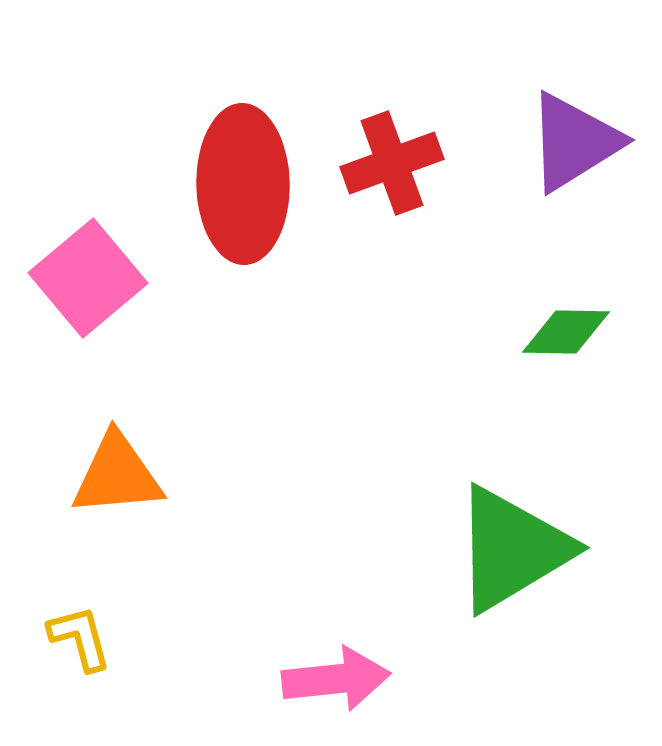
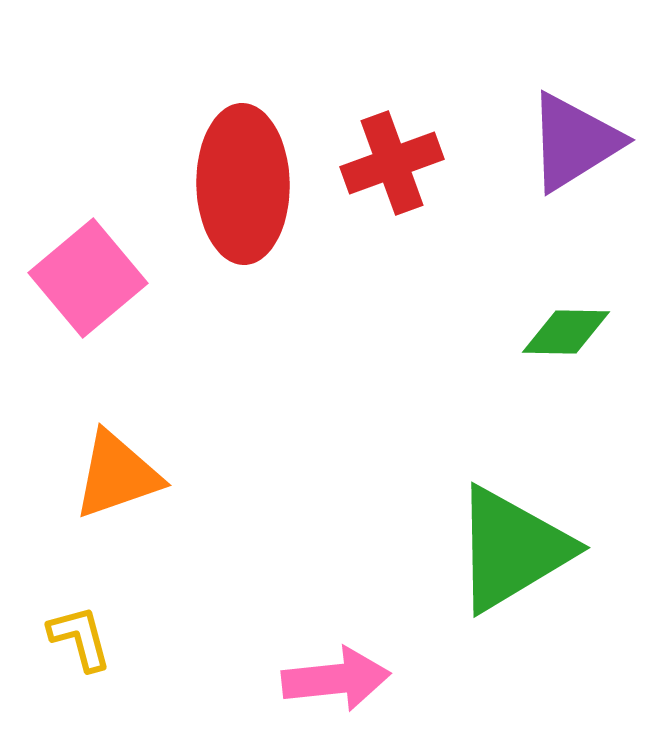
orange triangle: rotated 14 degrees counterclockwise
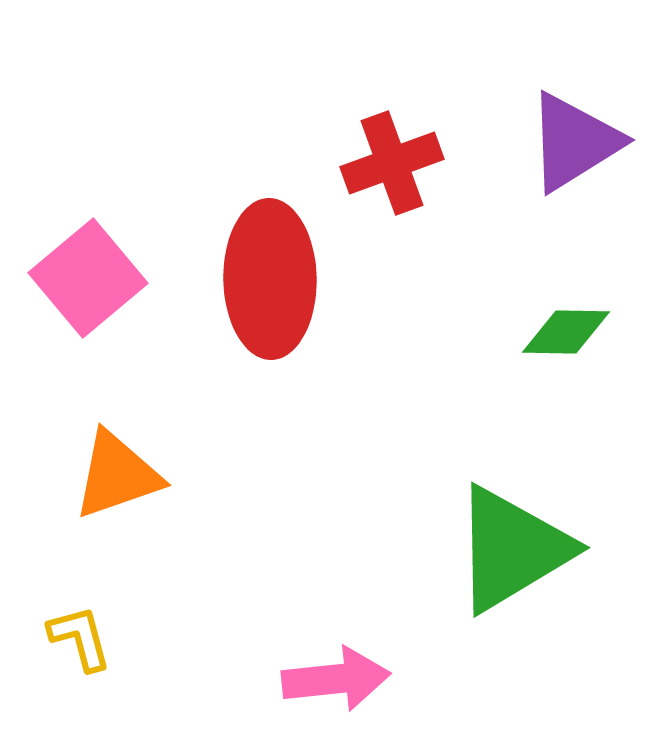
red ellipse: moved 27 px right, 95 px down
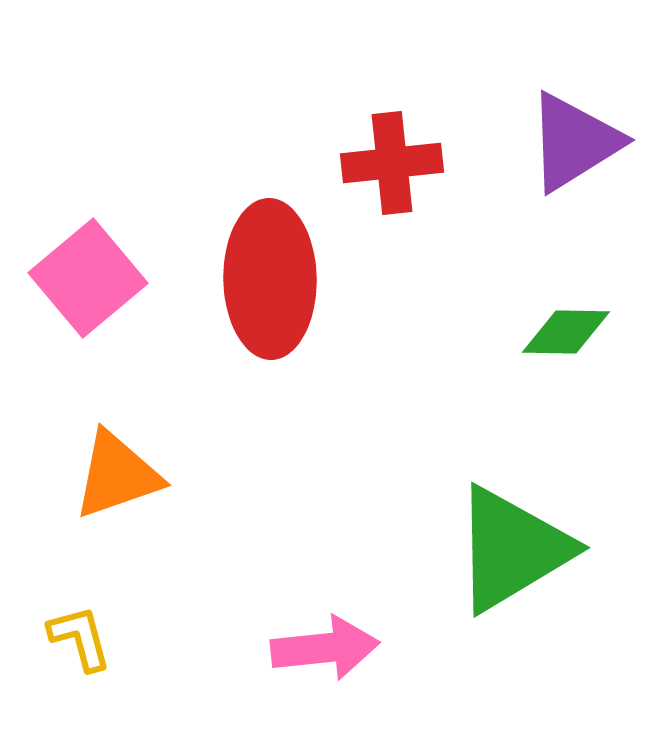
red cross: rotated 14 degrees clockwise
pink arrow: moved 11 px left, 31 px up
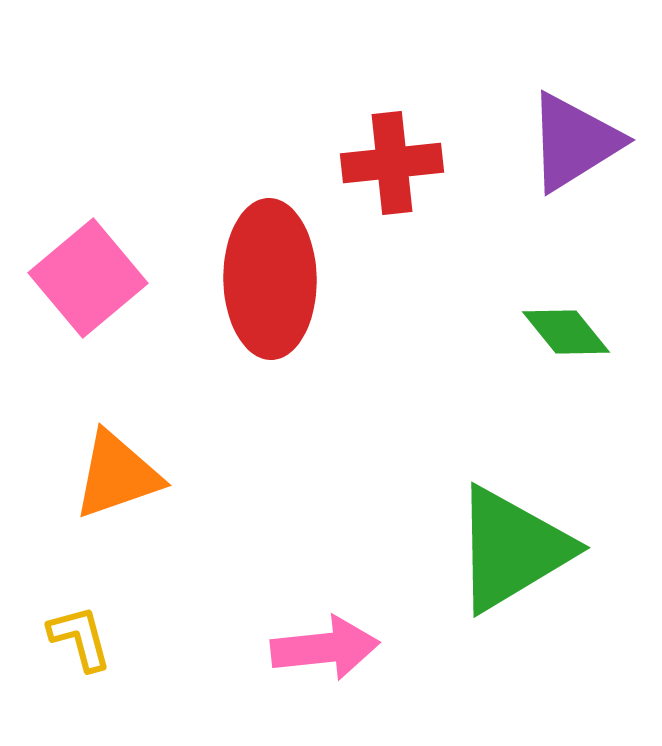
green diamond: rotated 50 degrees clockwise
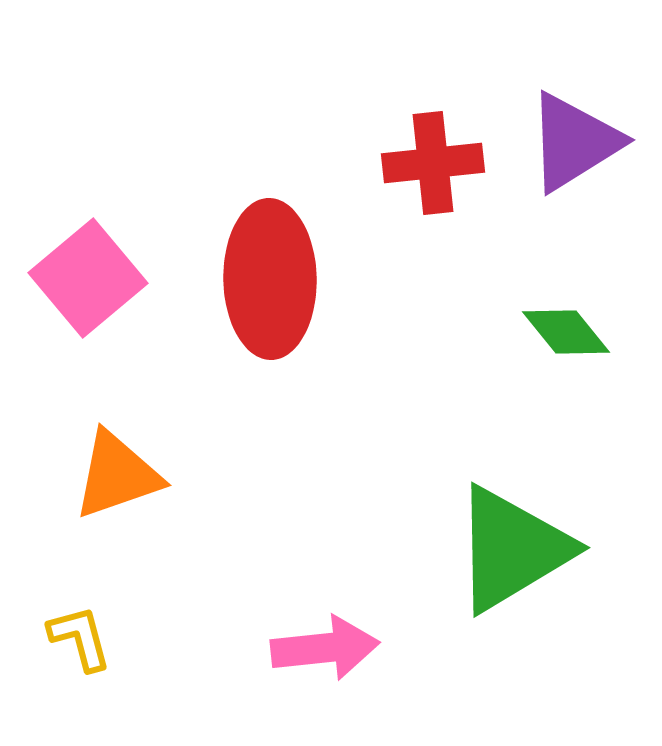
red cross: moved 41 px right
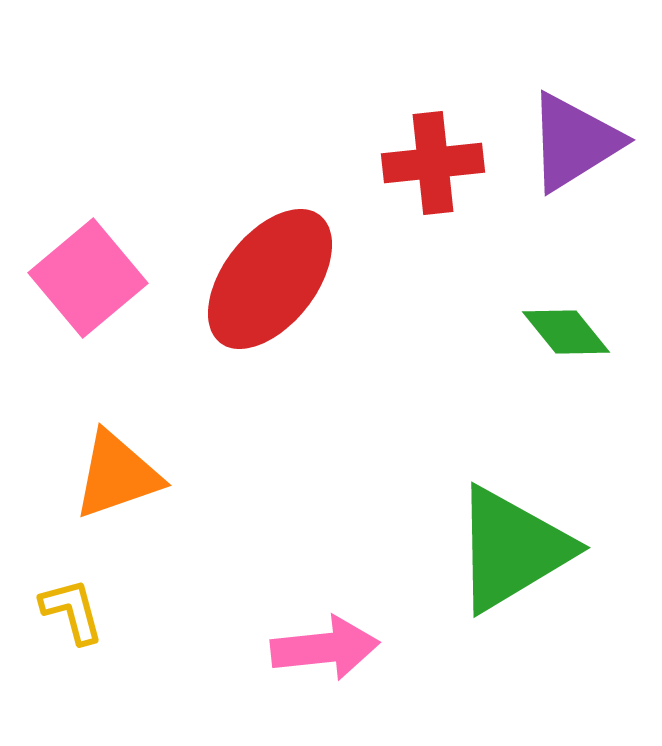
red ellipse: rotated 39 degrees clockwise
yellow L-shape: moved 8 px left, 27 px up
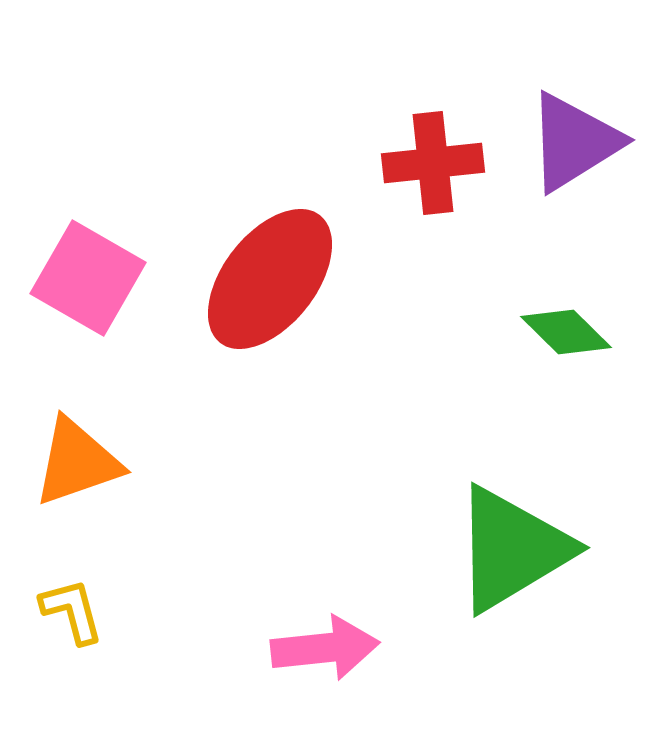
pink square: rotated 20 degrees counterclockwise
green diamond: rotated 6 degrees counterclockwise
orange triangle: moved 40 px left, 13 px up
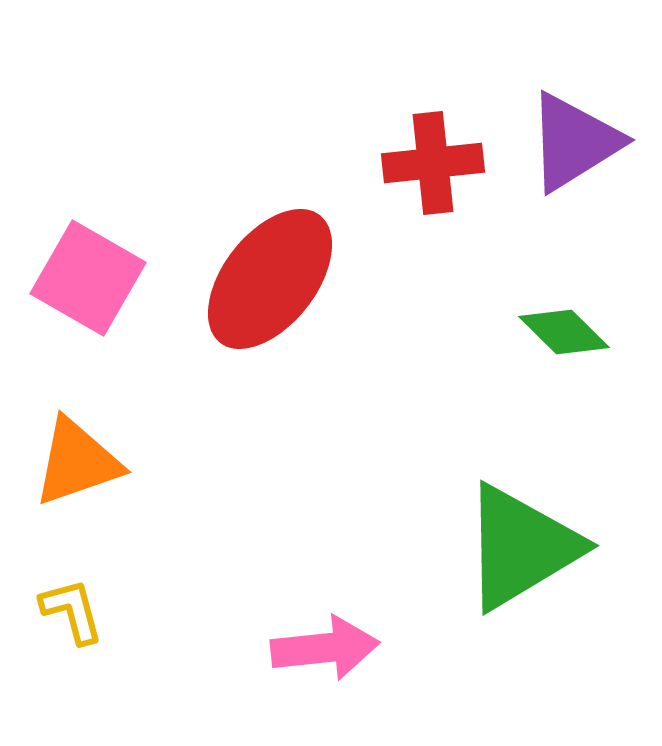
green diamond: moved 2 px left
green triangle: moved 9 px right, 2 px up
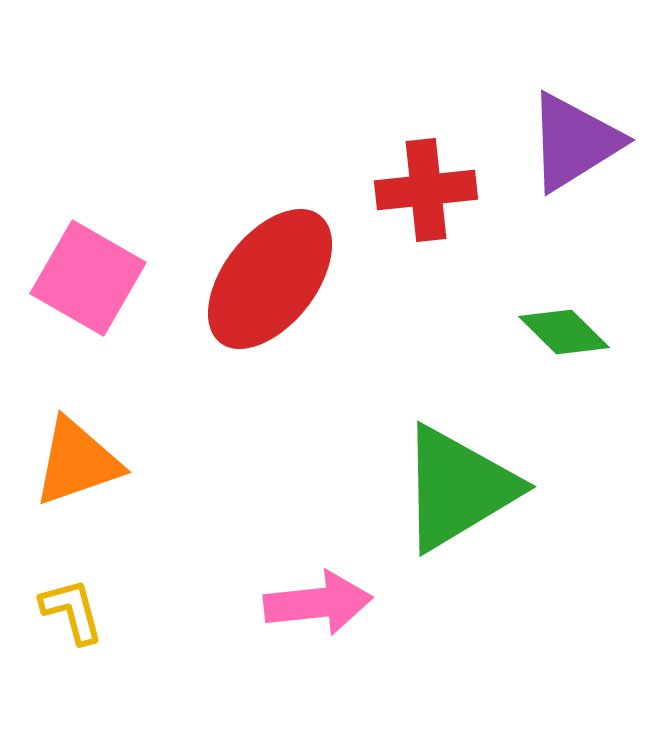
red cross: moved 7 px left, 27 px down
green triangle: moved 63 px left, 59 px up
pink arrow: moved 7 px left, 45 px up
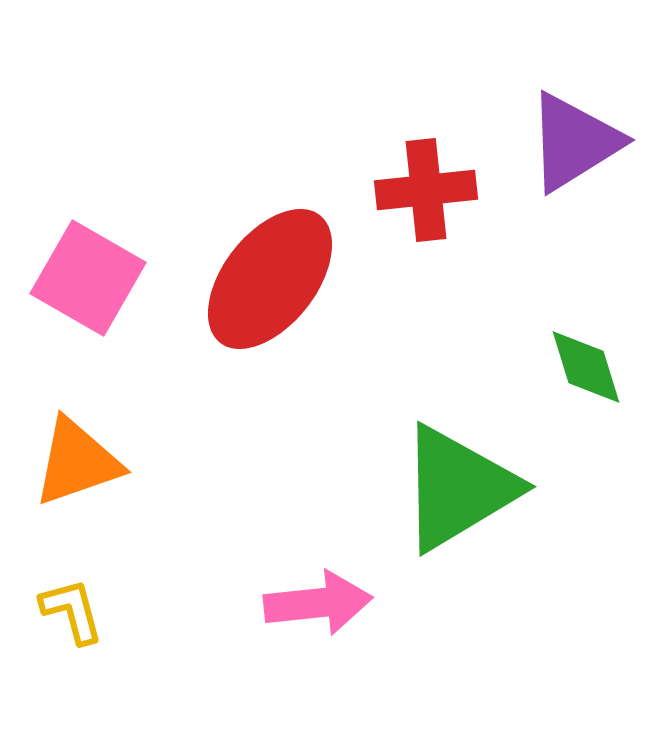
green diamond: moved 22 px right, 35 px down; rotated 28 degrees clockwise
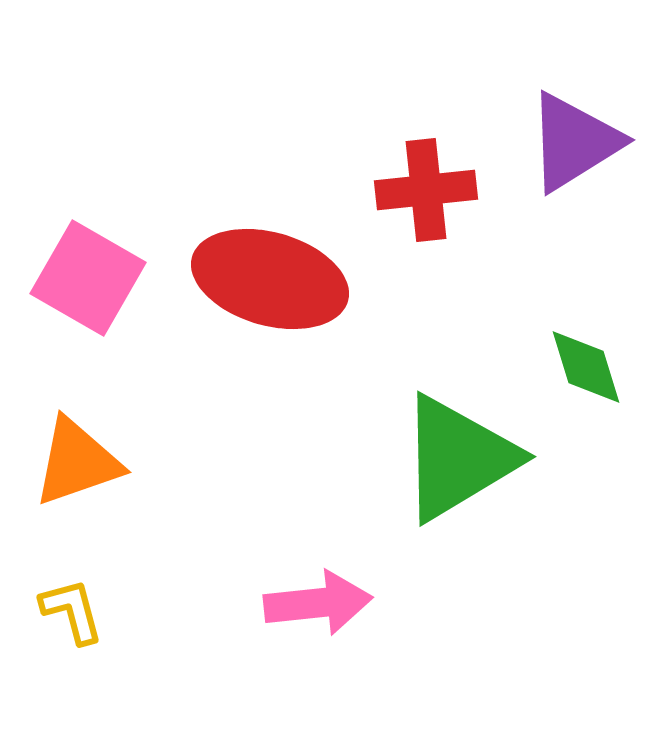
red ellipse: rotated 68 degrees clockwise
green triangle: moved 30 px up
